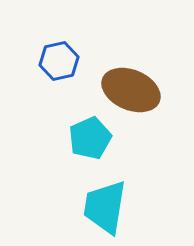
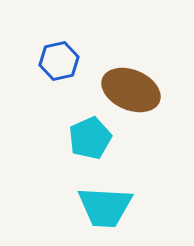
cyan trapezoid: rotated 96 degrees counterclockwise
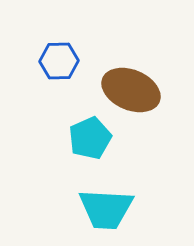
blue hexagon: rotated 12 degrees clockwise
cyan trapezoid: moved 1 px right, 2 px down
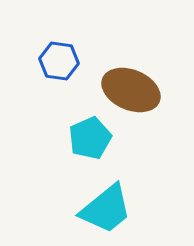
blue hexagon: rotated 9 degrees clockwise
cyan trapezoid: rotated 42 degrees counterclockwise
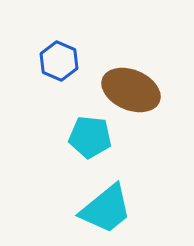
blue hexagon: rotated 15 degrees clockwise
cyan pentagon: moved 1 px up; rotated 30 degrees clockwise
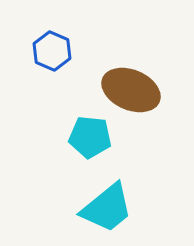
blue hexagon: moved 7 px left, 10 px up
cyan trapezoid: moved 1 px right, 1 px up
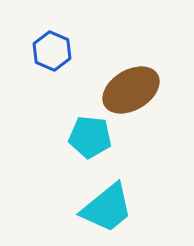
brown ellipse: rotated 54 degrees counterclockwise
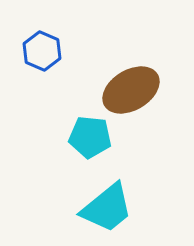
blue hexagon: moved 10 px left
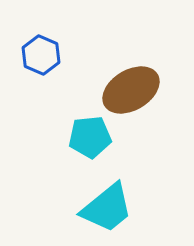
blue hexagon: moved 1 px left, 4 px down
cyan pentagon: rotated 12 degrees counterclockwise
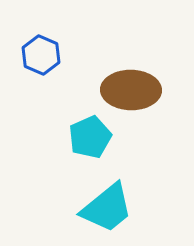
brown ellipse: rotated 32 degrees clockwise
cyan pentagon: rotated 18 degrees counterclockwise
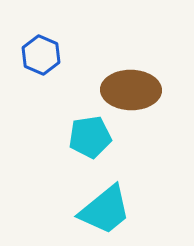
cyan pentagon: rotated 15 degrees clockwise
cyan trapezoid: moved 2 px left, 2 px down
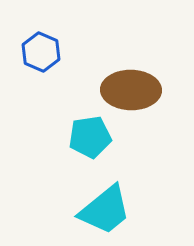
blue hexagon: moved 3 px up
